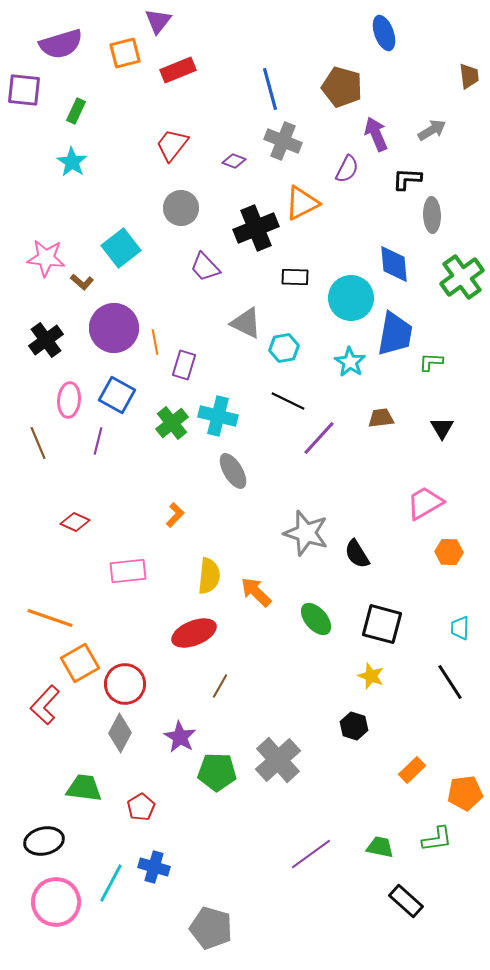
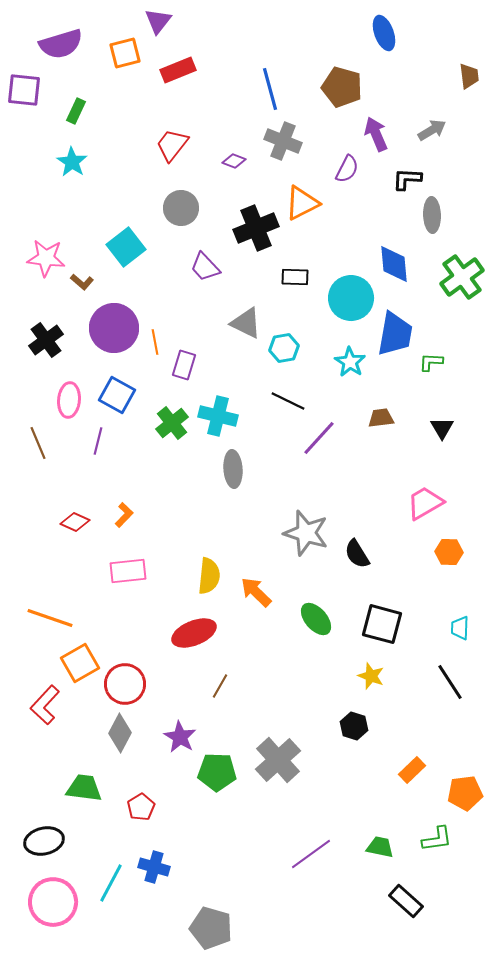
cyan square at (121, 248): moved 5 px right, 1 px up
gray ellipse at (233, 471): moved 2 px up; rotated 27 degrees clockwise
orange L-shape at (175, 515): moved 51 px left
pink circle at (56, 902): moved 3 px left
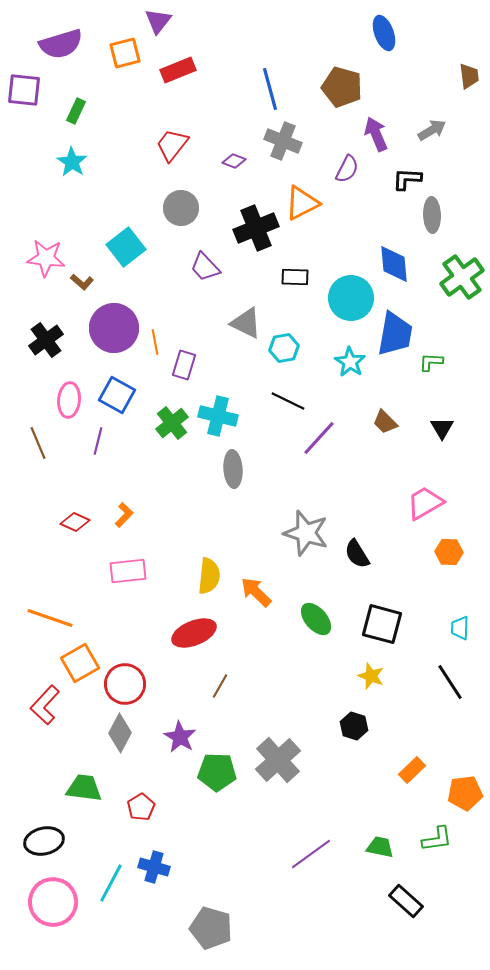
brown trapezoid at (381, 418): moved 4 px right, 4 px down; rotated 128 degrees counterclockwise
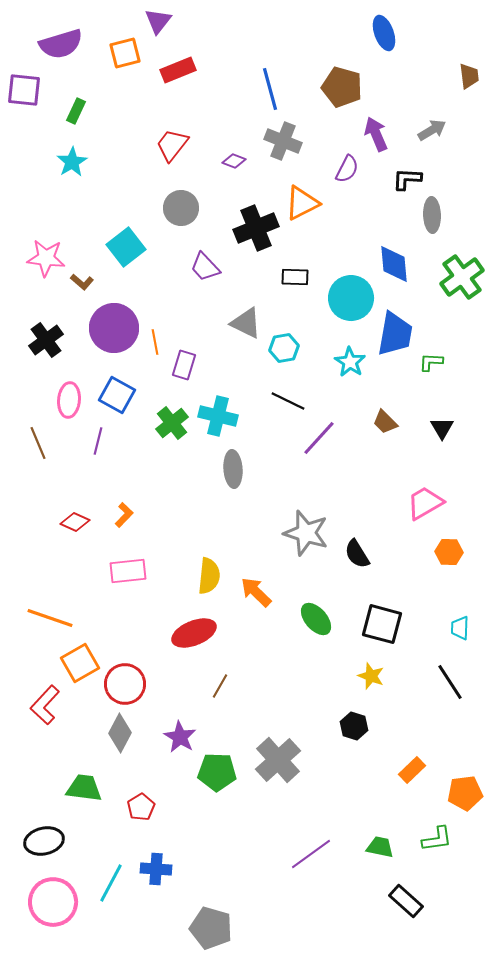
cyan star at (72, 162): rotated 8 degrees clockwise
blue cross at (154, 867): moved 2 px right, 2 px down; rotated 12 degrees counterclockwise
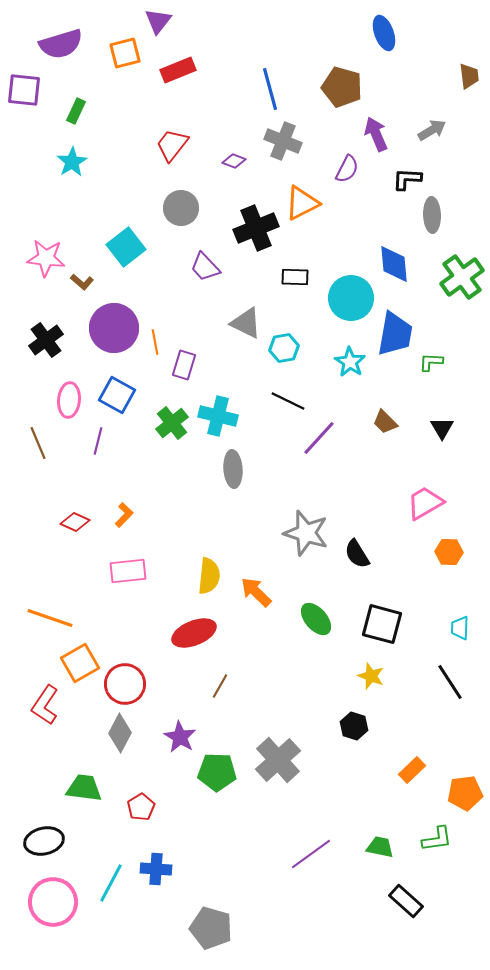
red L-shape at (45, 705): rotated 9 degrees counterclockwise
